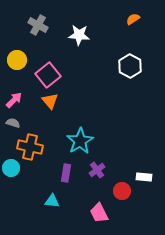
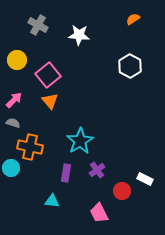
white rectangle: moved 1 px right, 2 px down; rotated 21 degrees clockwise
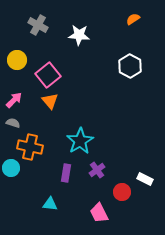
red circle: moved 1 px down
cyan triangle: moved 2 px left, 3 px down
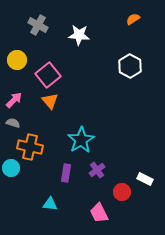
cyan star: moved 1 px right, 1 px up
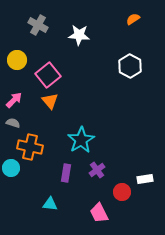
white rectangle: rotated 35 degrees counterclockwise
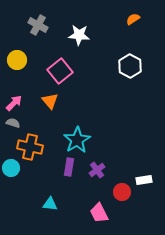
pink square: moved 12 px right, 4 px up
pink arrow: moved 3 px down
cyan star: moved 4 px left
purple rectangle: moved 3 px right, 6 px up
white rectangle: moved 1 px left, 1 px down
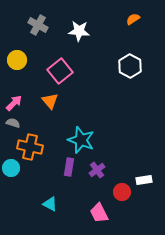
white star: moved 4 px up
cyan star: moved 4 px right; rotated 20 degrees counterclockwise
cyan triangle: rotated 21 degrees clockwise
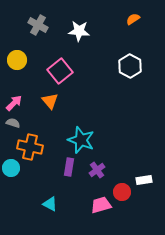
pink trapezoid: moved 2 px right, 8 px up; rotated 100 degrees clockwise
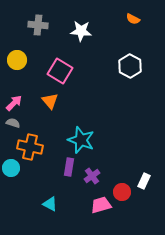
orange semicircle: rotated 120 degrees counterclockwise
gray cross: rotated 24 degrees counterclockwise
white star: moved 2 px right
pink square: rotated 20 degrees counterclockwise
purple cross: moved 5 px left, 6 px down
white rectangle: moved 1 px down; rotated 56 degrees counterclockwise
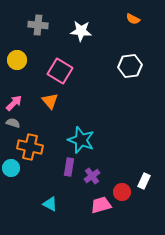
white hexagon: rotated 25 degrees clockwise
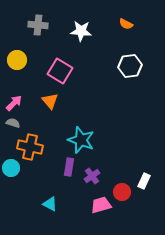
orange semicircle: moved 7 px left, 5 px down
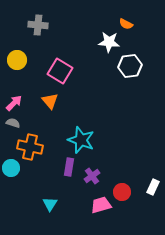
white star: moved 28 px right, 11 px down
white rectangle: moved 9 px right, 6 px down
cyan triangle: rotated 35 degrees clockwise
